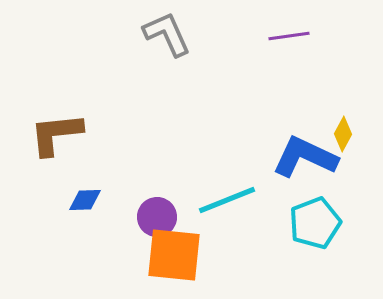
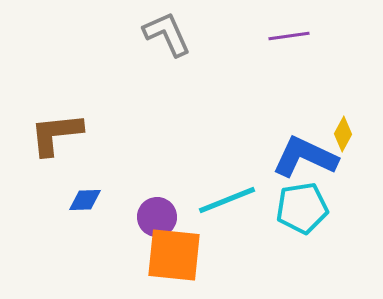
cyan pentagon: moved 13 px left, 15 px up; rotated 12 degrees clockwise
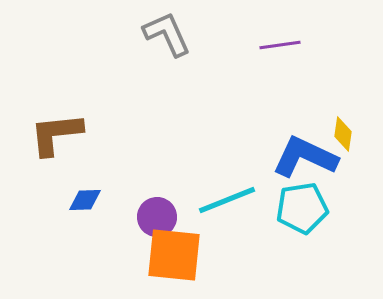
purple line: moved 9 px left, 9 px down
yellow diamond: rotated 20 degrees counterclockwise
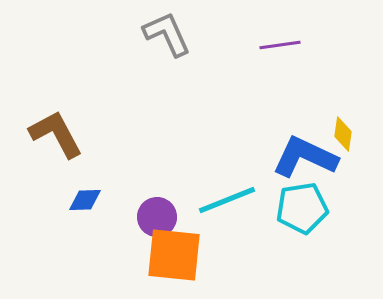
brown L-shape: rotated 68 degrees clockwise
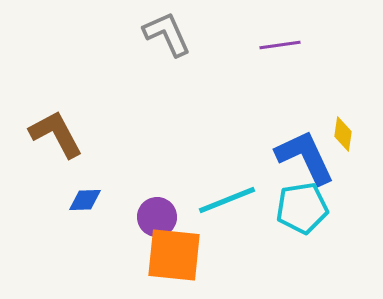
blue L-shape: rotated 40 degrees clockwise
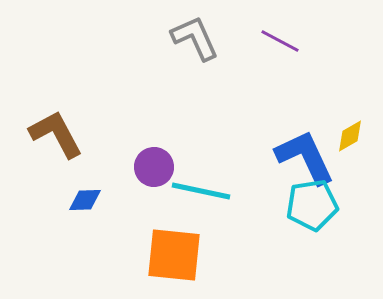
gray L-shape: moved 28 px right, 4 px down
purple line: moved 4 px up; rotated 36 degrees clockwise
yellow diamond: moved 7 px right, 2 px down; rotated 52 degrees clockwise
cyan line: moved 26 px left, 9 px up; rotated 34 degrees clockwise
cyan pentagon: moved 10 px right, 3 px up
purple circle: moved 3 px left, 50 px up
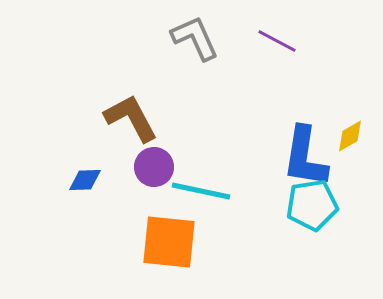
purple line: moved 3 px left
brown L-shape: moved 75 px right, 16 px up
blue L-shape: rotated 146 degrees counterclockwise
blue diamond: moved 20 px up
orange square: moved 5 px left, 13 px up
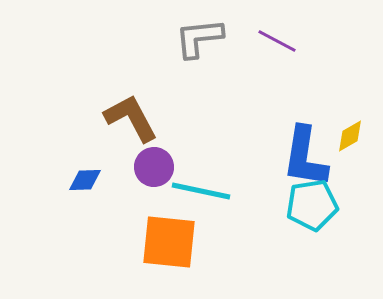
gray L-shape: moved 4 px right; rotated 72 degrees counterclockwise
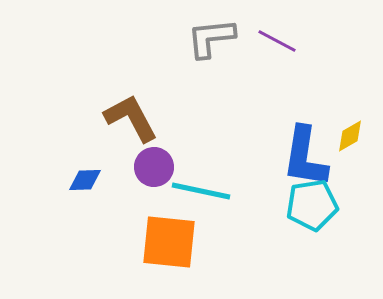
gray L-shape: moved 12 px right
